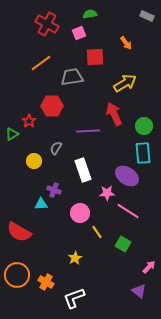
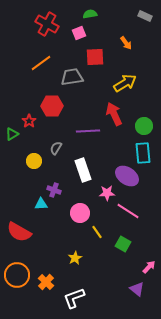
gray rectangle: moved 2 px left
orange cross: rotated 14 degrees clockwise
purple triangle: moved 2 px left, 2 px up
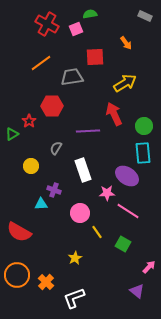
pink square: moved 3 px left, 4 px up
yellow circle: moved 3 px left, 5 px down
purple triangle: moved 2 px down
